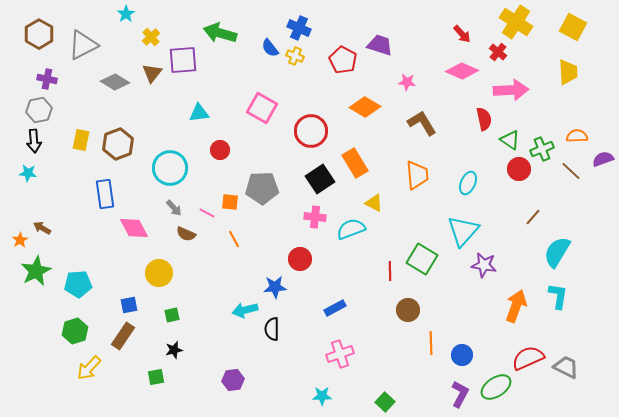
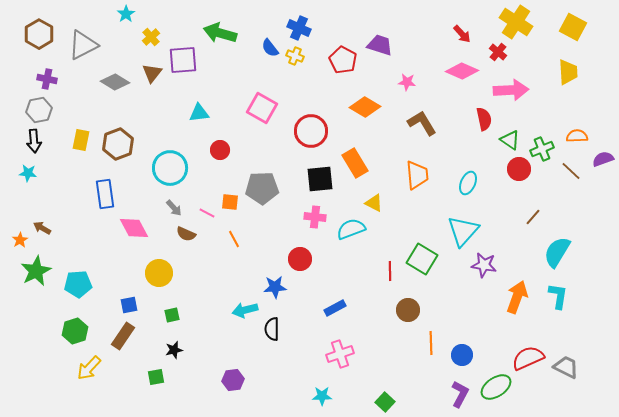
black square at (320, 179): rotated 28 degrees clockwise
orange arrow at (516, 306): moved 1 px right, 9 px up
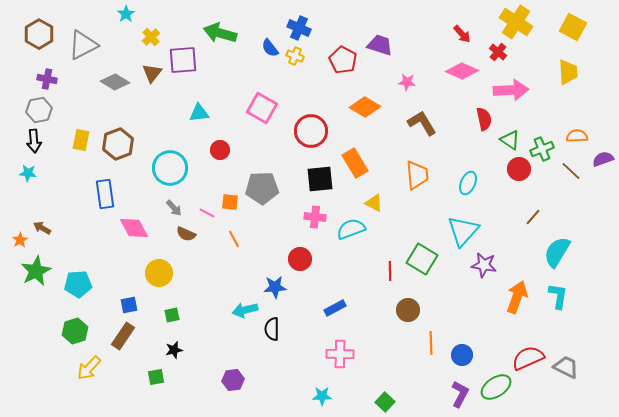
pink cross at (340, 354): rotated 20 degrees clockwise
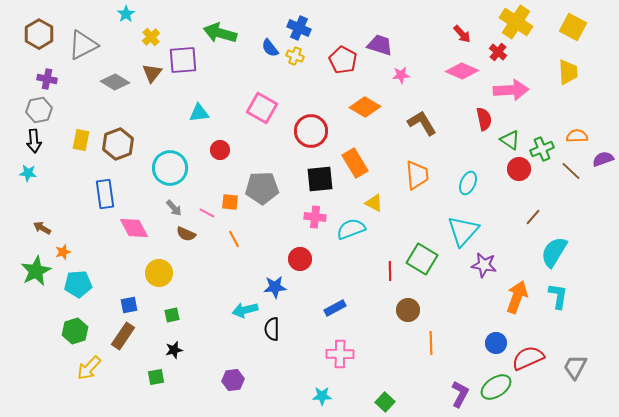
pink star at (407, 82): moved 6 px left, 7 px up; rotated 12 degrees counterclockwise
orange star at (20, 240): moved 43 px right, 12 px down; rotated 14 degrees clockwise
cyan semicircle at (557, 252): moved 3 px left
blue circle at (462, 355): moved 34 px right, 12 px up
gray trapezoid at (566, 367): moved 9 px right; rotated 88 degrees counterclockwise
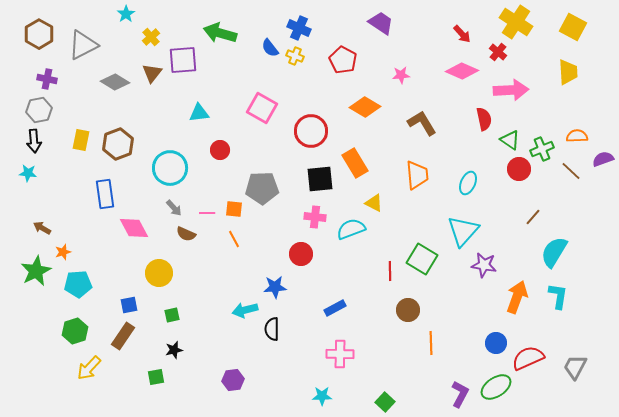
purple trapezoid at (380, 45): moved 1 px right, 22 px up; rotated 16 degrees clockwise
orange square at (230, 202): moved 4 px right, 7 px down
pink line at (207, 213): rotated 28 degrees counterclockwise
red circle at (300, 259): moved 1 px right, 5 px up
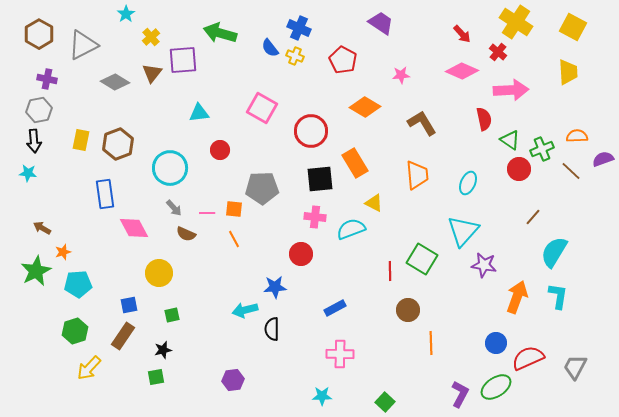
black star at (174, 350): moved 11 px left
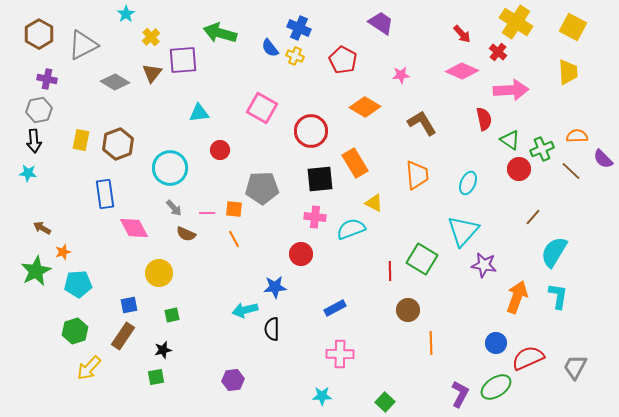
purple semicircle at (603, 159): rotated 115 degrees counterclockwise
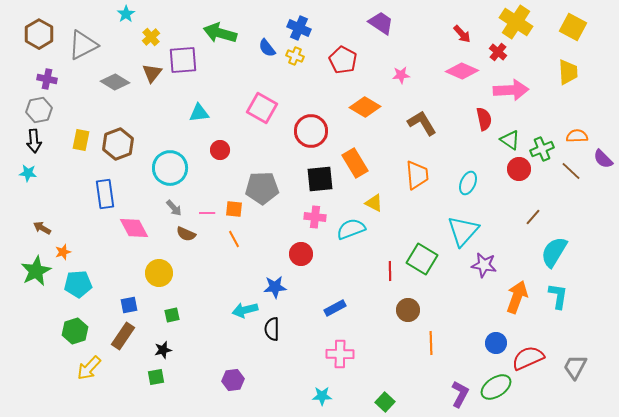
blue semicircle at (270, 48): moved 3 px left
